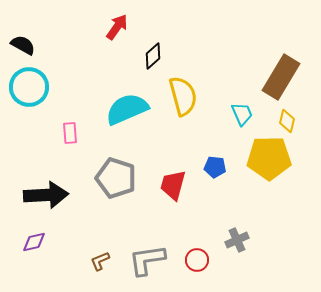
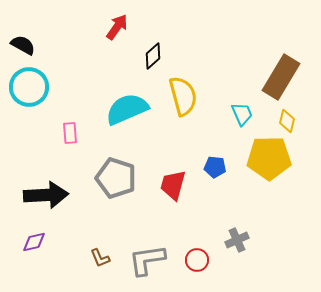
brown L-shape: moved 3 px up; rotated 90 degrees counterclockwise
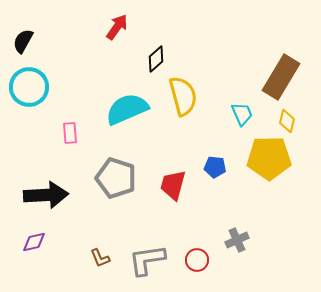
black semicircle: moved 4 px up; rotated 90 degrees counterclockwise
black diamond: moved 3 px right, 3 px down
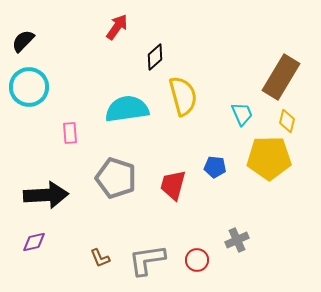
black semicircle: rotated 15 degrees clockwise
black diamond: moved 1 px left, 2 px up
cyan semicircle: rotated 15 degrees clockwise
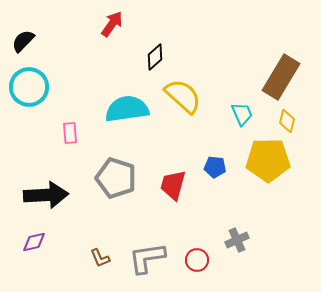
red arrow: moved 5 px left, 3 px up
yellow semicircle: rotated 33 degrees counterclockwise
yellow pentagon: moved 1 px left, 2 px down
gray L-shape: moved 2 px up
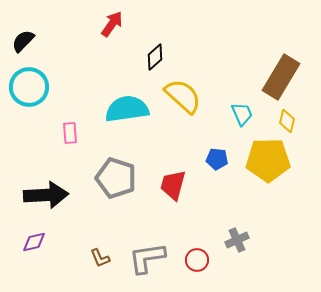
blue pentagon: moved 2 px right, 8 px up
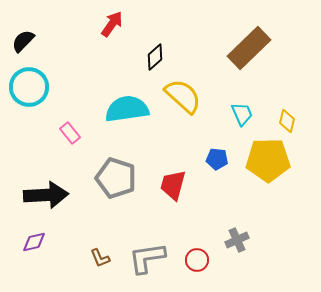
brown rectangle: moved 32 px left, 29 px up; rotated 15 degrees clockwise
pink rectangle: rotated 35 degrees counterclockwise
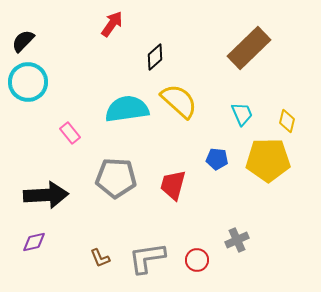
cyan circle: moved 1 px left, 5 px up
yellow semicircle: moved 4 px left, 5 px down
gray pentagon: rotated 15 degrees counterclockwise
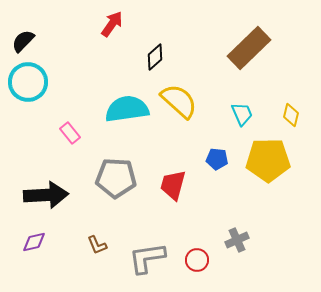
yellow diamond: moved 4 px right, 6 px up
brown L-shape: moved 3 px left, 13 px up
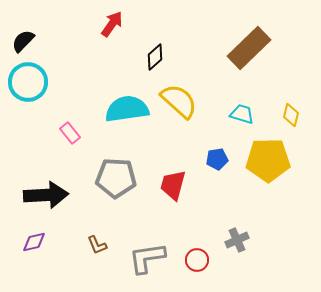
cyan trapezoid: rotated 50 degrees counterclockwise
blue pentagon: rotated 15 degrees counterclockwise
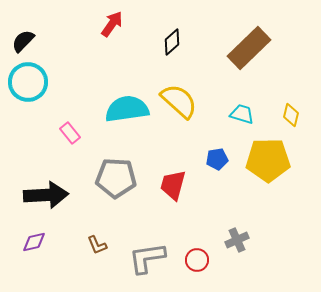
black diamond: moved 17 px right, 15 px up
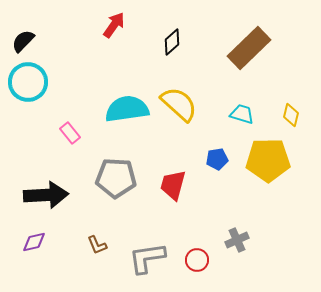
red arrow: moved 2 px right, 1 px down
yellow semicircle: moved 3 px down
